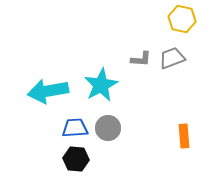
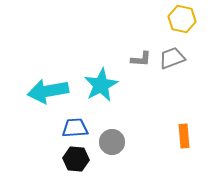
gray circle: moved 4 px right, 14 px down
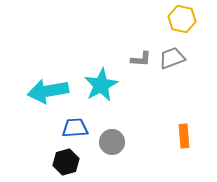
black hexagon: moved 10 px left, 3 px down; rotated 20 degrees counterclockwise
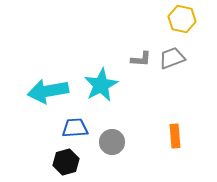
orange rectangle: moved 9 px left
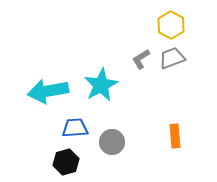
yellow hexagon: moved 11 px left, 6 px down; rotated 16 degrees clockwise
gray L-shape: rotated 145 degrees clockwise
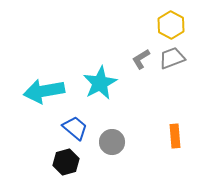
cyan star: moved 1 px left, 2 px up
cyan arrow: moved 4 px left
blue trapezoid: rotated 44 degrees clockwise
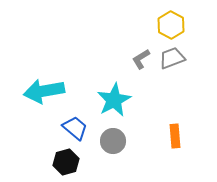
cyan star: moved 14 px right, 17 px down
gray circle: moved 1 px right, 1 px up
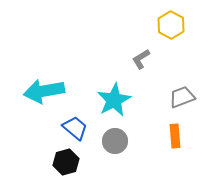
gray trapezoid: moved 10 px right, 39 px down
gray circle: moved 2 px right
